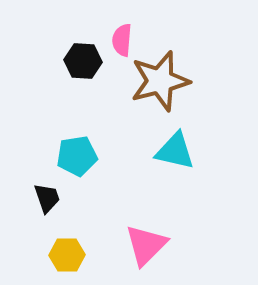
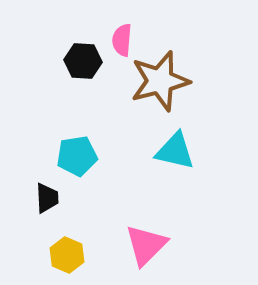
black trapezoid: rotated 16 degrees clockwise
yellow hexagon: rotated 24 degrees clockwise
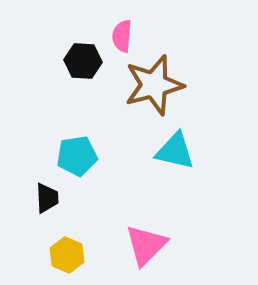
pink semicircle: moved 4 px up
brown star: moved 6 px left, 4 px down
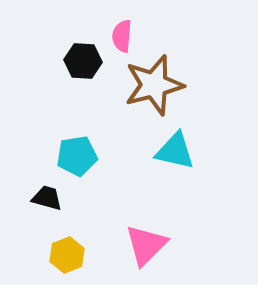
black trapezoid: rotated 72 degrees counterclockwise
yellow hexagon: rotated 16 degrees clockwise
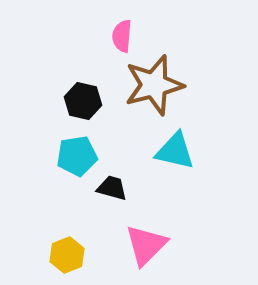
black hexagon: moved 40 px down; rotated 9 degrees clockwise
black trapezoid: moved 65 px right, 10 px up
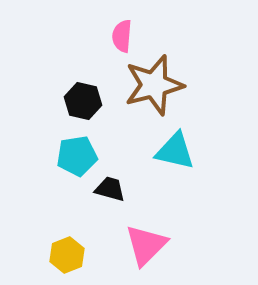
black trapezoid: moved 2 px left, 1 px down
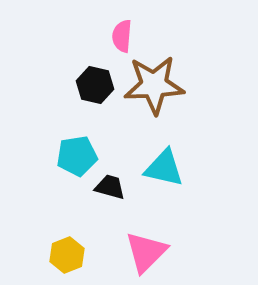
brown star: rotated 12 degrees clockwise
black hexagon: moved 12 px right, 16 px up
cyan triangle: moved 11 px left, 17 px down
black trapezoid: moved 2 px up
pink triangle: moved 7 px down
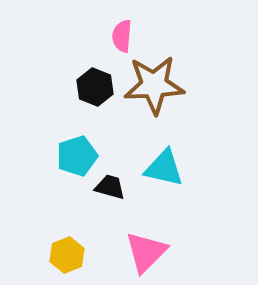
black hexagon: moved 2 px down; rotated 9 degrees clockwise
cyan pentagon: rotated 9 degrees counterclockwise
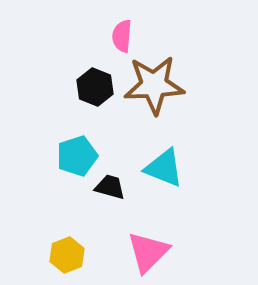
cyan triangle: rotated 9 degrees clockwise
pink triangle: moved 2 px right
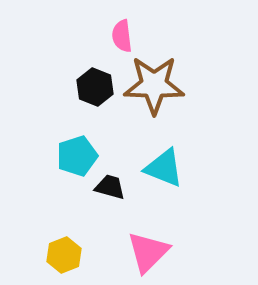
pink semicircle: rotated 12 degrees counterclockwise
brown star: rotated 4 degrees clockwise
yellow hexagon: moved 3 px left
